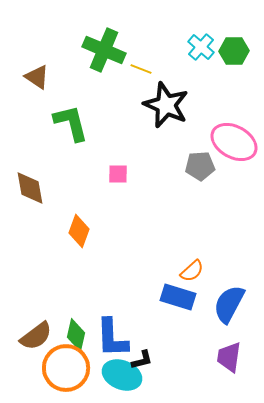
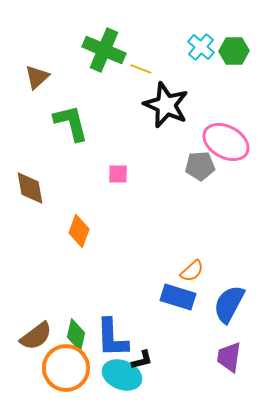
brown triangle: rotated 44 degrees clockwise
pink ellipse: moved 8 px left
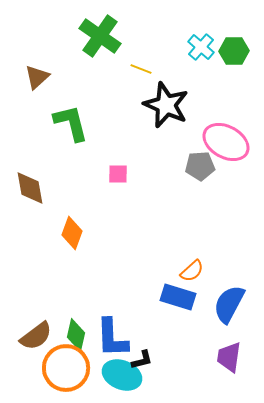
green cross: moved 4 px left, 14 px up; rotated 12 degrees clockwise
orange diamond: moved 7 px left, 2 px down
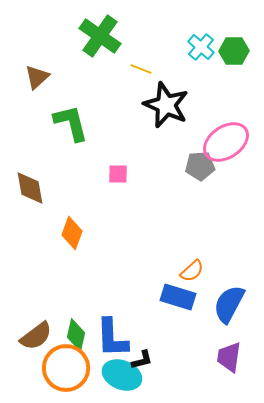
pink ellipse: rotated 63 degrees counterclockwise
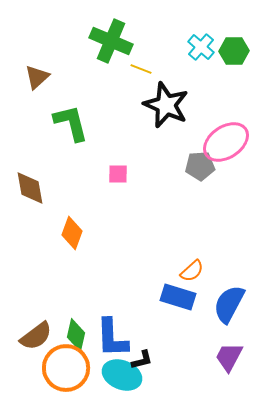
green cross: moved 11 px right, 5 px down; rotated 12 degrees counterclockwise
purple trapezoid: rotated 20 degrees clockwise
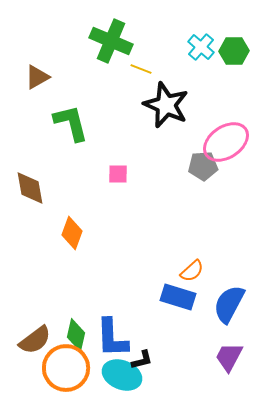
brown triangle: rotated 12 degrees clockwise
gray pentagon: moved 3 px right
brown semicircle: moved 1 px left, 4 px down
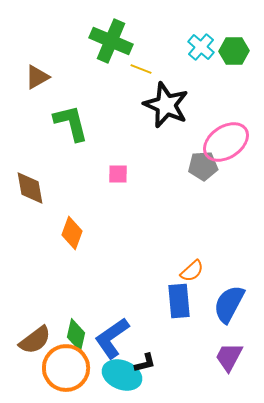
blue rectangle: moved 1 px right, 4 px down; rotated 68 degrees clockwise
blue L-shape: rotated 57 degrees clockwise
black L-shape: moved 3 px right, 3 px down
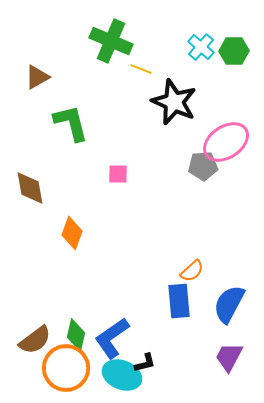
black star: moved 8 px right, 3 px up
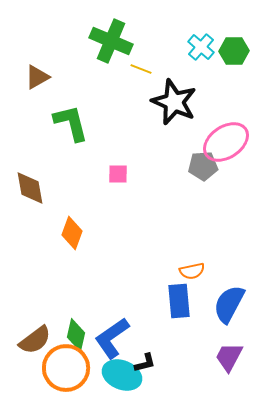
orange semicircle: rotated 30 degrees clockwise
